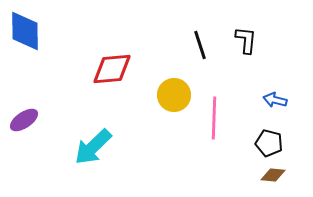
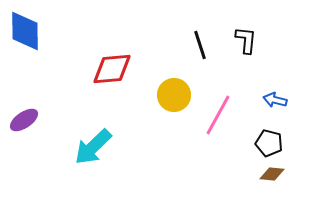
pink line: moved 4 px right, 3 px up; rotated 27 degrees clockwise
brown diamond: moved 1 px left, 1 px up
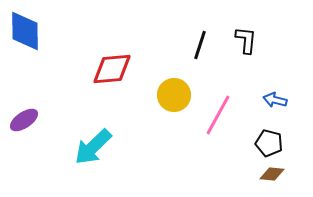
black line: rotated 36 degrees clockwise
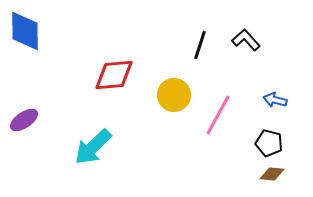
black L-shape: rotated 48 degrees counterclockwise
red diamond: moved 2 px right, 6 px down
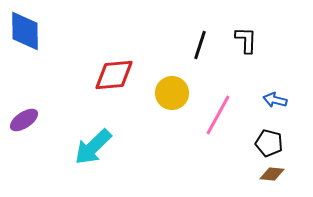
black L-shape: rotated 44 degrees clockwise
yellow circle: moved 2 px left, 2 px up
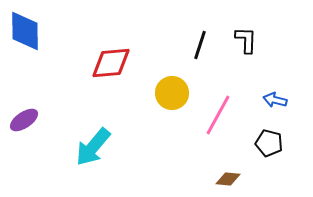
red diamond: moved 3 px left, 12 px up
cyan arrow: rotated 6 degrees counterclockwise
brown diamond: moved 44 px left, 5 px down
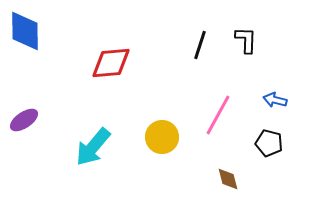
yellow circle: moved 10 px left, 44 px down
brown diamond: rotated 70 degrees clockwise
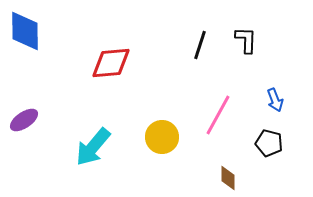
blue arrow: rotated 125 degrees counterclockwise
brown diamond: moved 1 px up; rotated 15 degrees clockwise
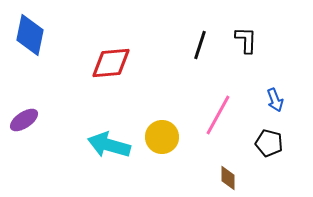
blue diamond: moved 5 px right, 4 px down; rotated 12 degrees clockwise
cyan arrow: moved 16 px right, 2 px up; rotated 66 degrees clockwise
